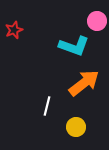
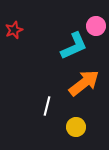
pink circle: moved 1 px left, 5 px down
cyan L-shape: rotated 44 degrees counterclockwise
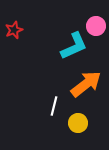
orange arrow: moved 2 px right, 1 px down
white line: moved 7 px right
yellow circle: moved 2 px right, 4 px up
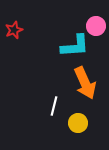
cyan L-shape: moved 1 px right; rotated 20 degrees clockwise
orange arrow: moved 1 px left, 1 px up; rotated 104 degrees clockwise
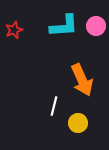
cyan L-shape: moved 11 px left, 20 px up
orange arrow: moved 3 px left, 3 px up
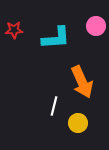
cyan L-shape: moved 8 px left, 12 px down
red star: rotated 18 degrees clockwise
orange arrow: moved 2 px down
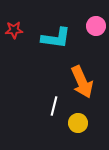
cyan L-shape: rotated 12 degrees clockwise
